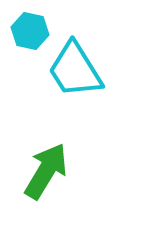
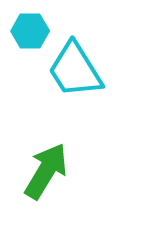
cyan hexagon: rotated 12 degrees counterclockwise
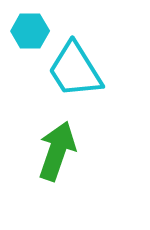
green arrow: moved 11 px right, 20 px up; rotated 12 degrees counterclockwise
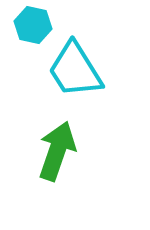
cyan hexagon: moved 3 px right, 6 px up; rotated 12 degrees clockwise
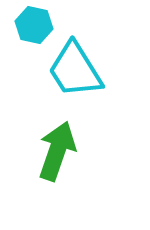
cyan hexagon: moved 1 px right
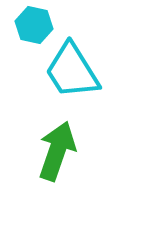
cyan trapezoid: moved 3 px left, 1 px down
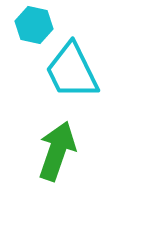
cyan trapezoid: rotated 6 degrees clockwise
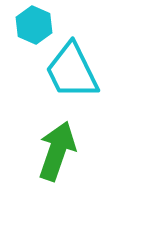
cyan hexagon: rotated 12 degrees clockwise
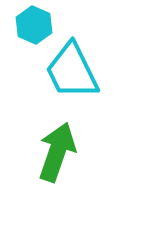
green arrow: moved 1 px down
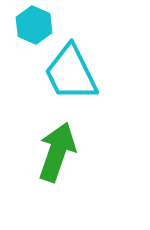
cyan trapezoid: moved 1 px left, 2 px down
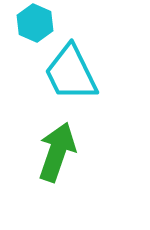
cyan hexagon: moved 1 px right, 2 px up
